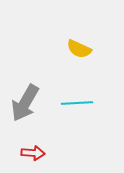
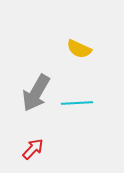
gray arrow: moved 11 px right, 10 px up
red arrow: moved 4 px up; rotated 50 degrees counterclockwise
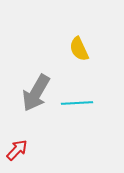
yellow semicircle: rotated 40 degrees clockwise
red arrow: moved 16 px left, 1 px down
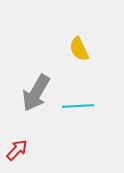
cyan line: moved 1 px right, 3 px down
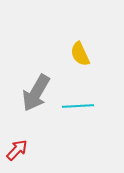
yellow semicircle: moved 1 px right, 5 px down
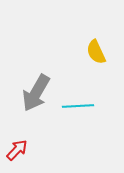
yellow semicircle: moved 16 px right, 2 px up
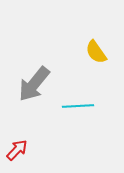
yellow semicircle: rotated 10 degrees counterclockwise
gray arrow: moved 2 px left, 9 px up; rotated 9 degrees clockwise
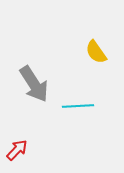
gray arrow: rotated 72 degrees counterclockwise
